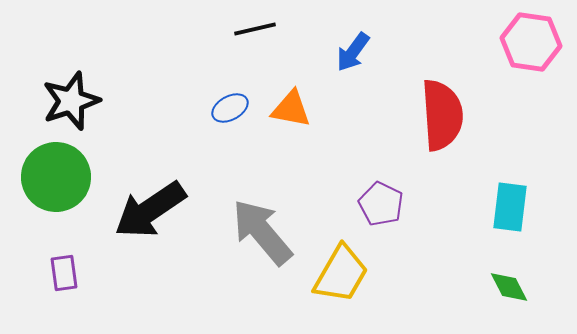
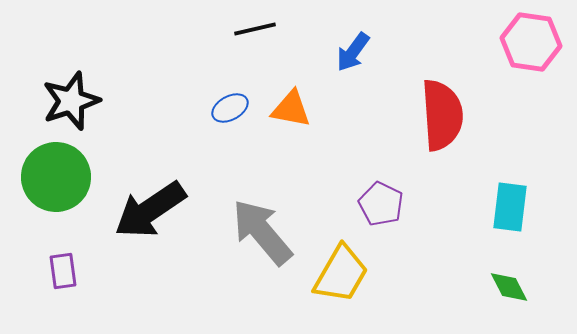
purple rectangle: moved 1 px left, 2 px up
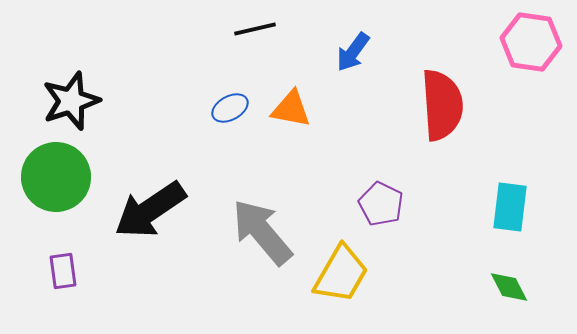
red semicircle: moved 10 px up
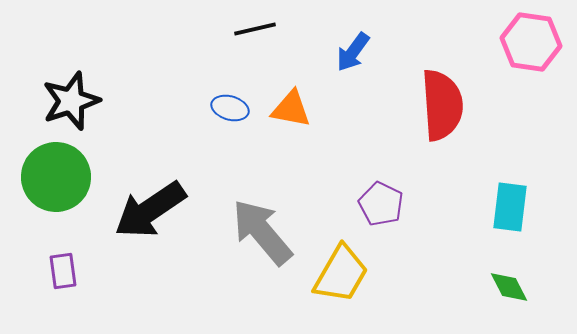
blue ellipse: rotated 45 degrees clockwise
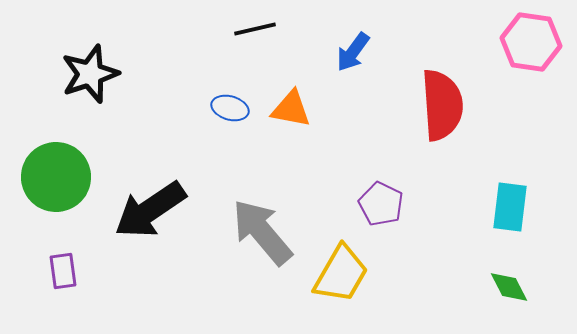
black star: moved 19 px right, 27 px up
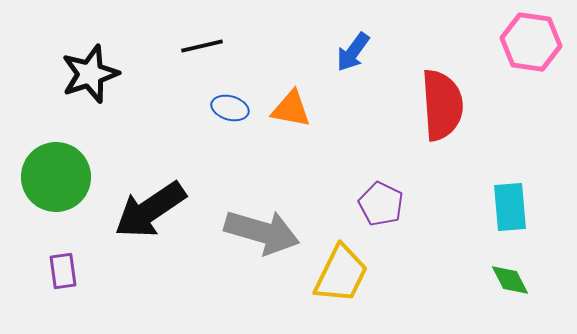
black line: moved 53 px left, 17 px down
cyan rectangle: rotated 12 degrees counterclockwise
gray arrow: rotated 146 degrees clockwise
yellow trapezoid: rotated 4 degrees counterclockwise
green diamond: moved 1 px right, 7 px up
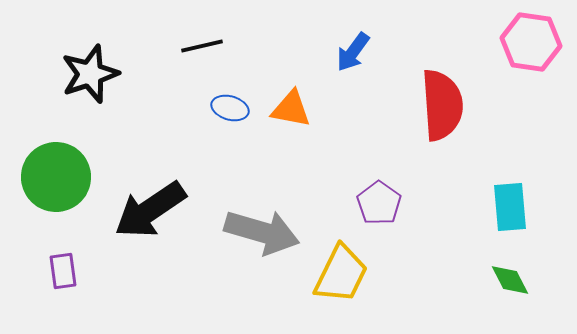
purple pentagon: moved 2 px left, 1 px up; rotated 9 degrees clockwise
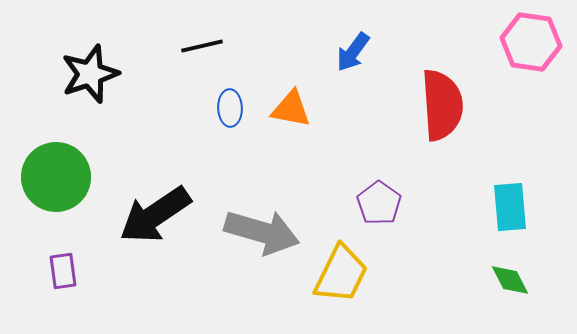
blue ellipse: rotated 72 degrees clockwise
black arrow: moved 5 px right, 5 px down
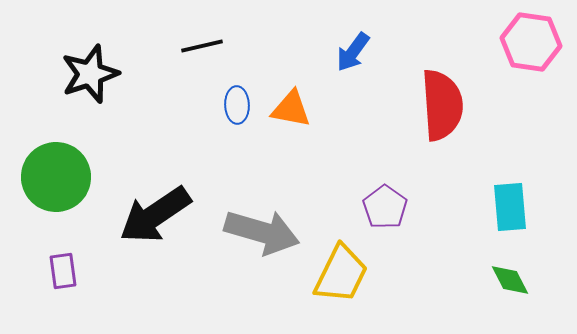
blue ellipse: moved 7 px right, 3 px up
purple pentagon: moved 6 px right, 4 px down
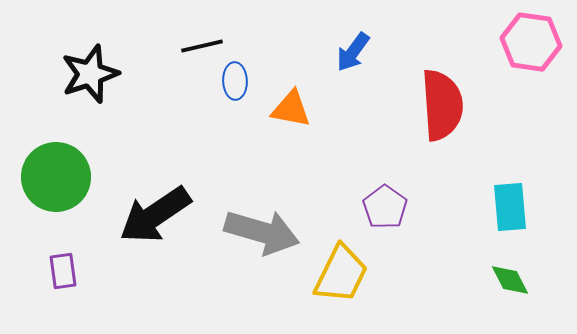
blue ellipse: moved 2 px left, 24 px up
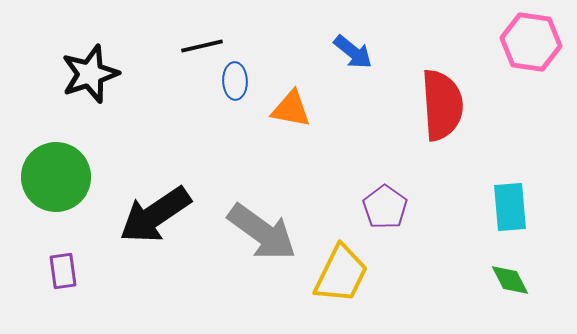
blue arrow: rotated 87 degrees counterclockwise
gray arrow: rotated 20 degrees clockwise
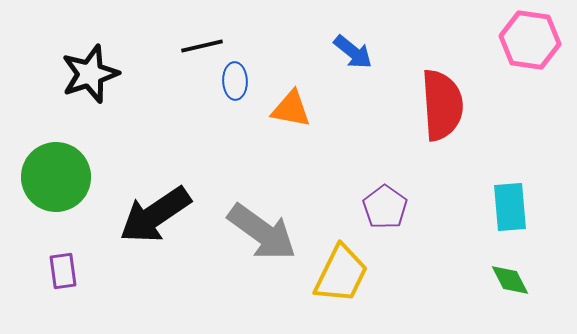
pink hexagon: moved 1 px left, 2 px up
